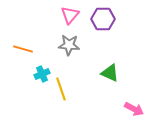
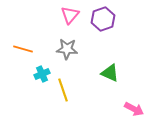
purple hexagon: rotated 20 degrees counterclockwise
gray star: moved 2 px left, 4 px down
yellow line: moved 2 px right, 1 px down
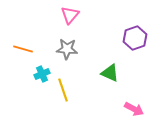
purple hexagon: moved 32 px right, 19 px down
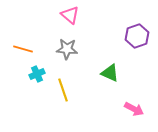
pink triangle: rotated 30 degrees counterclockwise
purple hexagon: moved 2 px right, 2 px up
cyan cross: moved 5 px left
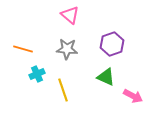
purple hexagon: moved 25 px left, 8 px down
green triangle: moved 4 px left, 4 px down
pink arrow: moved 1 px left, 13 px up
